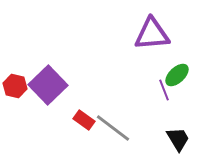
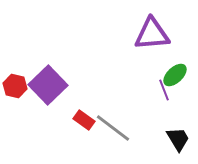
green ellipse: moved 2 px left
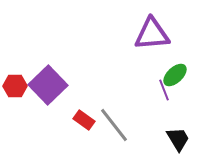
red hexagon: rotated 15 degrees counterclockwise
gray line: moved 1 px right, 3 px up; rotated 15 degrees clockwise
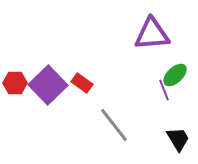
red hexagon: moved 3 px up
red rectangle: moved 2 px left, 37 px up
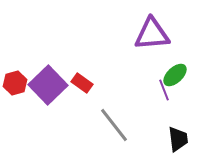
red hexagon: rotated 15 degrees counterclockwise
black trapezoid: rotated 24 degrees clockwise
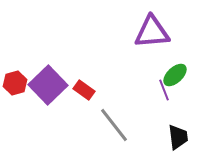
purple triangle: moved 2 px up
red rectangle: moved 2 px right, 7 px down
black trapezoid: moved 2 px up
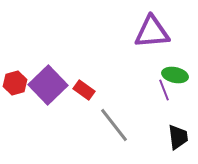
green ellipse: rotated 55 degrees clockwise
